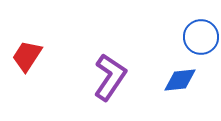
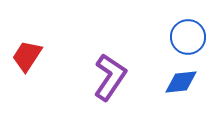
blue circle: moved 13 px left
blue diamond: moved 1 px right, 2 px down
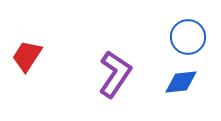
purple L-shape: moved 5 px right, 3 px up
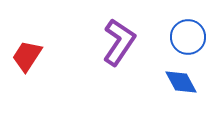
purple L-shape: moved 4 px right, 32 px up
blue diamond: rotated 68 degrees clockwise
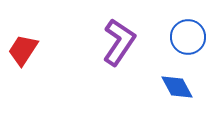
red trapezoid: moved 4 px left, 6 px up
blue diamond: moved 4 px left, 5 px down
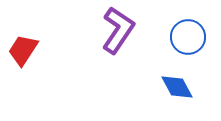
purple L-shape: moved 1 px left, 12 px up
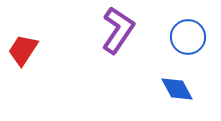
blue diamond: moved 2 px down
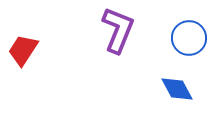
purple L-shape: rotated 12 degrees counterclockwise
blue circle: moved 1 px right, 1 px down
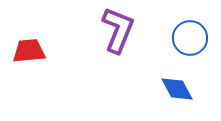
blue circle: moved 1 px right
red trapezoid: moved 6 px right, 1 px down; rotated 52 degrees clockwise
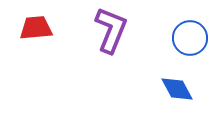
purple L-shape: moved 7 px left
red trapezoid: moved 7 px right, 23 px up
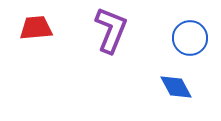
blue diamond: moved 1 px left, 2 px up
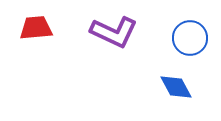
purple L-shape: moved 3 px right, 2 px down; rotated 93 degrees clockwise
